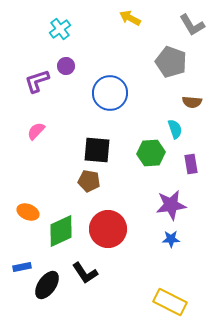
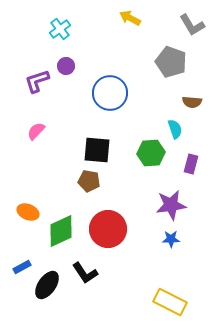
purple rectangle: rotated 24 degrees clockwise
blue rectangle: rotated 18 degrees counterclockwise
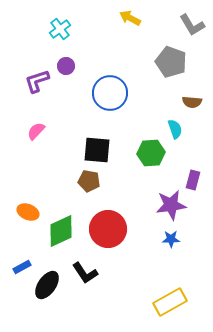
purple rectangle: moved 2 px right, 16 px down
yellow rectangle: rotated 56 degrees counterclockwise
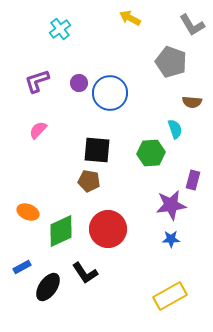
purple circle: moved 13 px right, 17 px down
pink semicircle: moved 2 px right, 1 px up
black ellipse: moved 1 px right, 2 px down
yellow rectangle: moved 6 px up
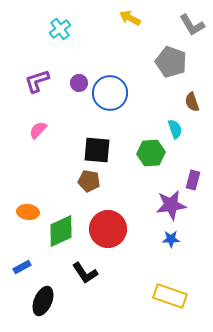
brown semicircle: rotated 66 degrees clockwise
orange ellipse: rotated 15 degrees counterclockwise
black ellipse: moved 5 px left, 14 px down; rotated 12 degrees counterclockwise
yellow rectangle: rotated 48 degrees clockwise
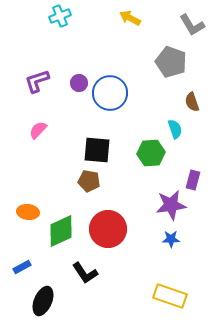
cyan cross: moved 13 px up; rotated 15 degrees clockwise
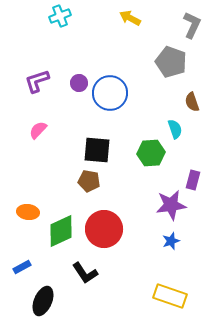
gray L-shape: rotated 124 degrees counterclockwise
red circle: moved 4 px left
blue star: moved 2 px down; rotated 18 degrees counterclockwise
